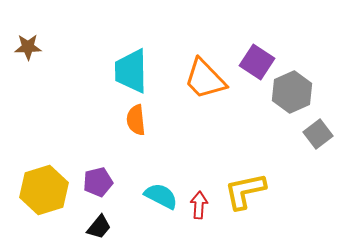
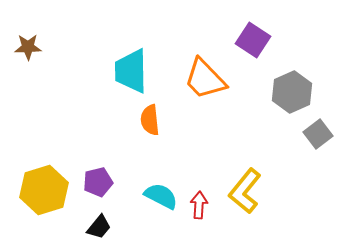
purple square: moved 4 px left, 22 px up
orange semicircle: moved 14 px right
yellow L-shape: rotated 39 degrees counterclockwise
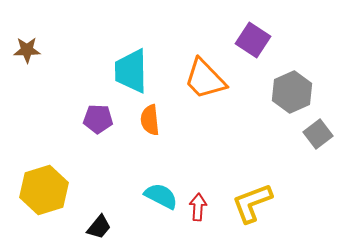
brown star: moved 1 px left, 3 px down
purple pentagon: moved 63 px up; rotated 16 degrees clockwise
yellow L-shape: moved 7 px right, 12 px down; rotated 30 degrees clockwise
red arrow: moved 1 px left, 2 px down
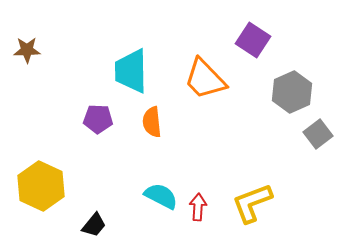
orange semicircle: moved 2 px right, 2 px down
yellow hexagon: moved 3 px left, 4 px up; rotated 18 degrees counterclockwise
black trapezoid: moved 5 px left, 2 px up
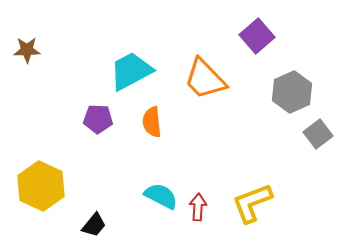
purple square: moved 4 px right, 4 px up; rotated 16 degrees clockwise
cyan trapezoid: rotated 63 degrees clockwise
